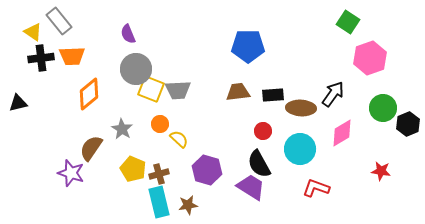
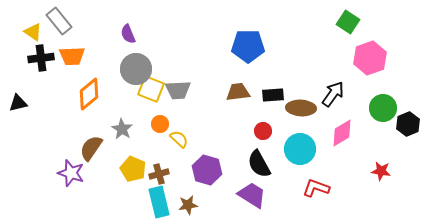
purple trapezoid: moved 1 px right, 8 px down
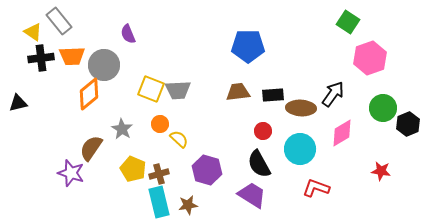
gray circle: moved 32 px left, 4 px up
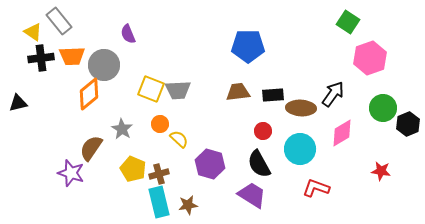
purple hexagon: moved 3 px right, 6 px up
